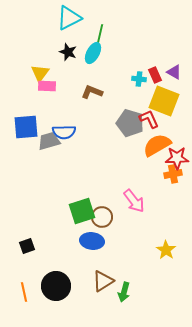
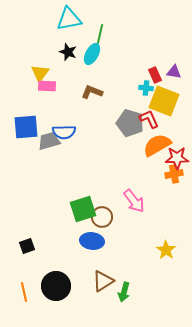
cyan triangle: moved 1 px down; rotated 16 degrees clockwise
cyan ellipse: moved 1 px left, 1 px down
purple triangle: rotated 21 degrees counterclockwise
cyan cross: moved 7 px right, 9 px down
orange cross: moved 1 px right
green square: moved 1 px right, 2 px up
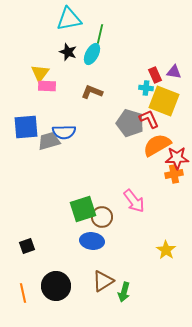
orange line: moved 1 px left, 1 px down
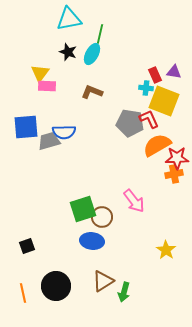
gray pentagon: rotated 8 degrees counterclockwise
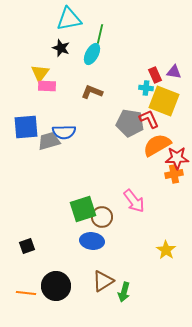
black star: moved 7 px left, 4 px up
orange line: moved 3 px right; rotated 72 degrees counterclockwise
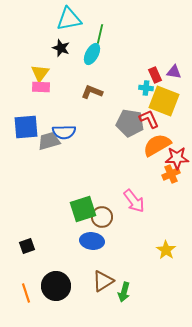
pink rectangle: moved 6 px left, 1 px down
orange cross: moved 3 px left; rotated 12 degrees counterclockwise
orange line: rotated 66 degrees clockwise
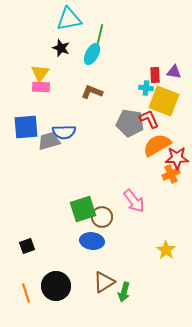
red rectangle: rotated 21 degrees clockwise
brown triangle: moved 1 px right, 1 px down
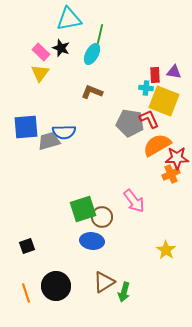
pink rectangle: moved 35 px up; rotated 42 degrees clockwise
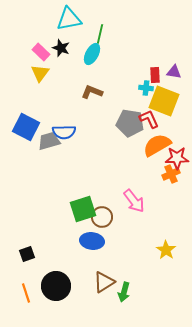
blue square: rotated 32 degrees clockwise
black square: moved 8 px down
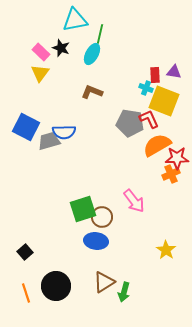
cyan triangle: moved 6 px right, 1 px down
cyan cross: rotated 16 degrees clockwise
blue ellipse: moved 4 px right
black square: moved 2 px left, 2 px up; rotated 21 degrees counterclockwise
